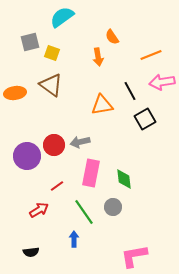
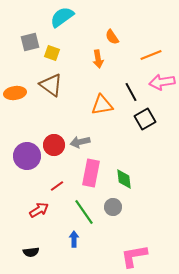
orange arrow: moved 2 px down
black line: moved 1 px right, 1 px down
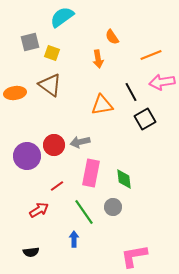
brown triangle: moved 1 px left
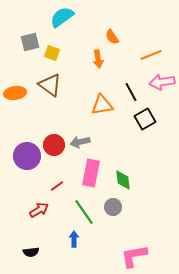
green diamond: moved 1 px left, 1 px down
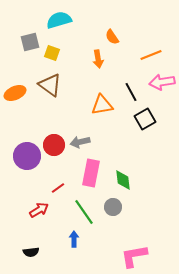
cyan semicircle: moved 3 px left, 3 px down; rotated 20 degrees clockwise
orange ellipse: rotated 15 degrees counterclockwise
red line: moved 1 px right, 2 px down
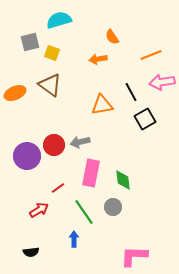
orange arrow: rotated 90 degrees clockwise
pink L-shape: rotated 12 degrees clockwise
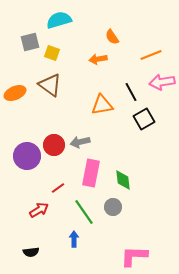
black square: moved 1 px left
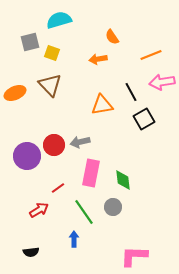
brown triangle: rotated 10 degrees clockwise
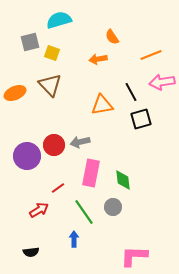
black square: moved 3 px left; rotated 15 degrees clockwise
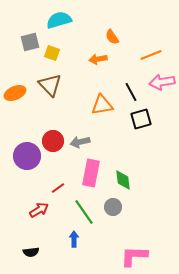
red circle: moved 1 px left, 4 px up
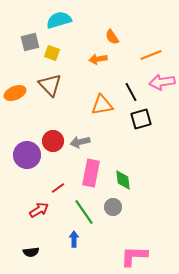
purple circle: moved 1 px up
